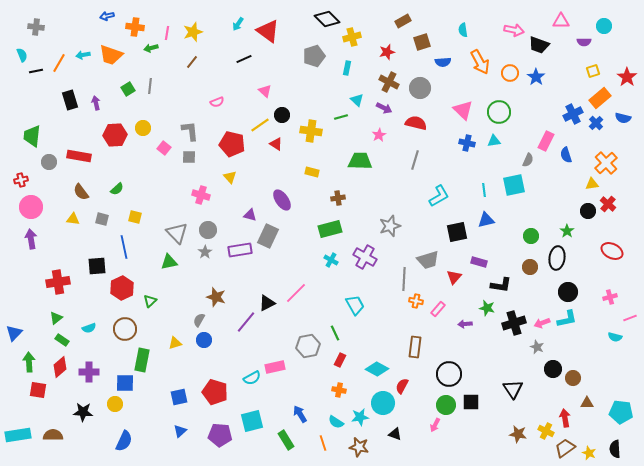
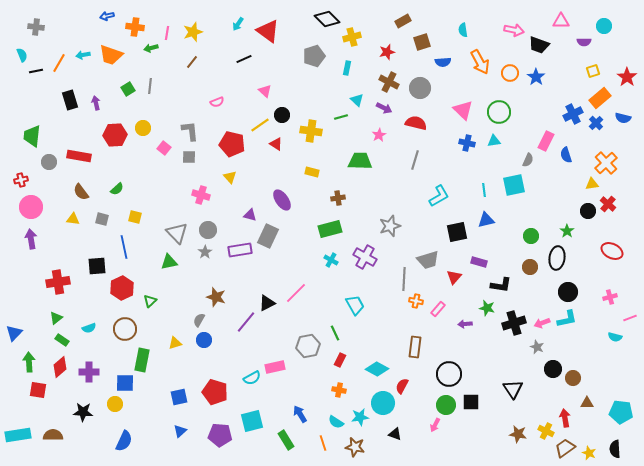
brown star at (359, 447): moved 4 px left
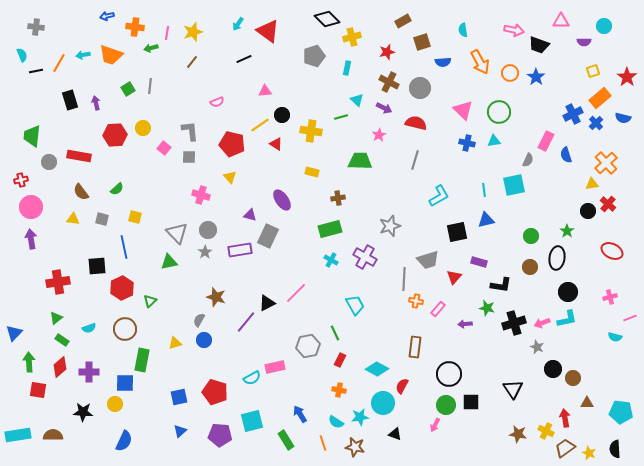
pink triangle at (265, 91): rotated 48 degrees counterclockwise
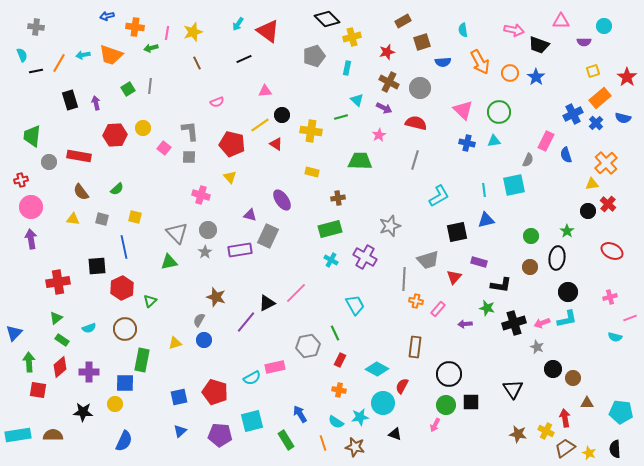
brown line at (192, 62): moved 5 px right, 1 px down; rotated 64 degrees counterclockwise
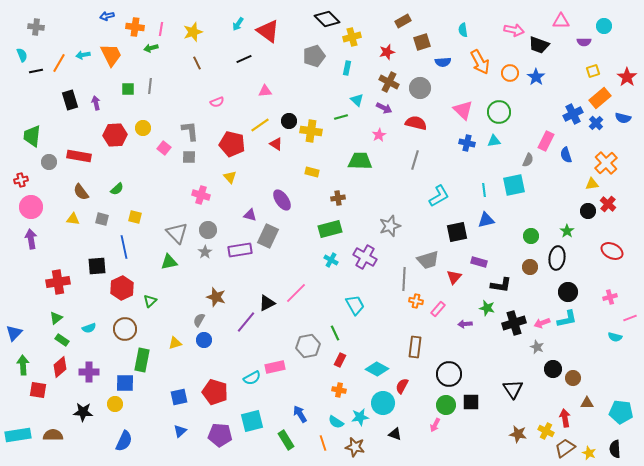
pink line at (167, 33): moved 6 px left, 4 px up
orange trapezoid at (111, 55): rotated 135 degrees counterclockwise
green square at (128, 89): rotated 32 degrees clockwise
black circle at (282, 115): moved 7 px right, 6 px down
green arrow at (29, 362): moved 6 px left, 3 px down
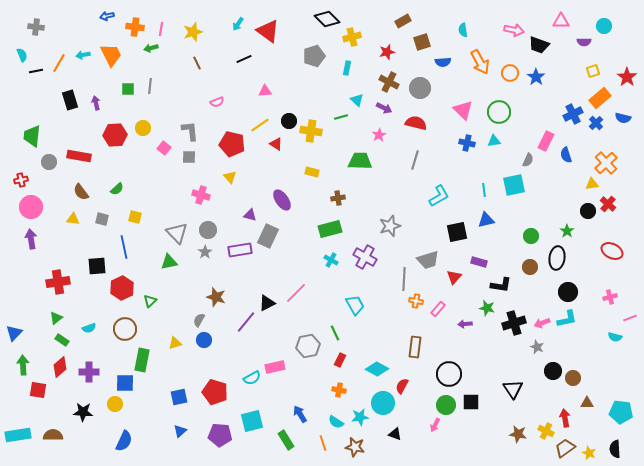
black circle at (553, 369): moved 2 px down
